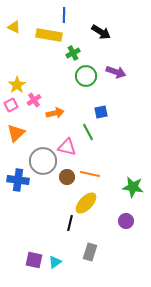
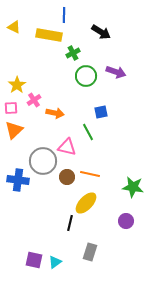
pink square: moved 3 px down; rotated 24 degrees clockwise
orange arrow: rotated 24 degrees clockwise
orange triangle: moved 2 px left, 3 px up
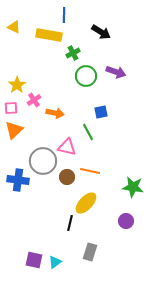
orange line: moved 3 px up
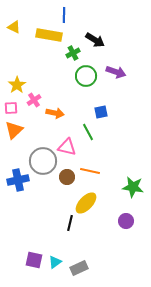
black arrow: moved 6 px left, 8 px down
blue cross: rotated 20 degrees counterclockwise
gray rectangle: moved 11 px left, 16 px down; rotated 48 degrees clockwise
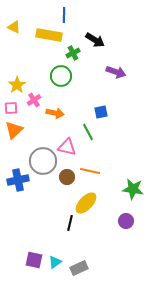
green circle: moved 25 px left
green star: moved 2 px down
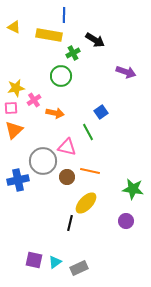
purple arrow: moved 10 px right
yellow star: moved 1 px left, 3 px down; rotated 24 degrees clockwise
blue square: rotated 24 degrees counterclockwise
